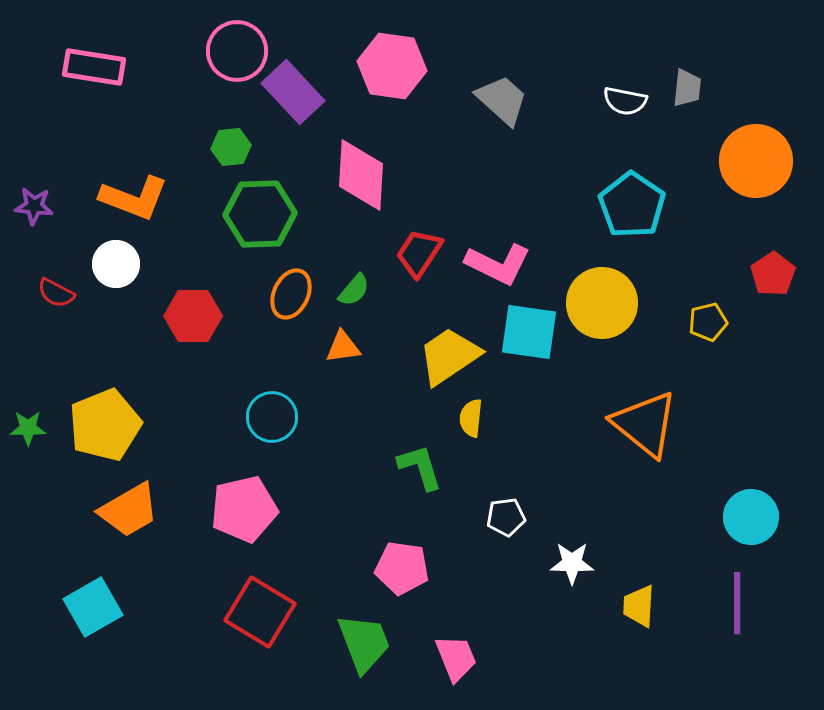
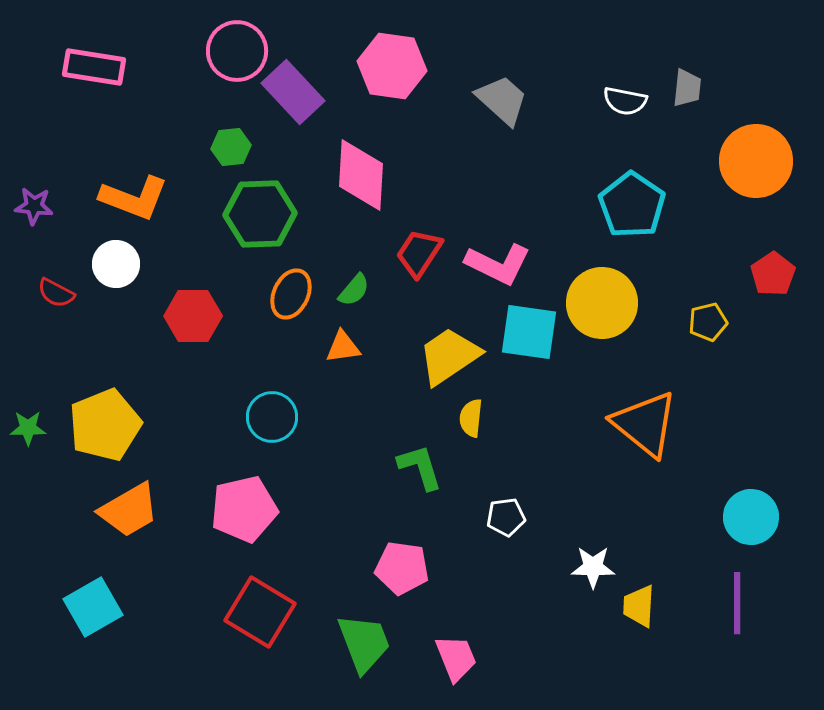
white star at (572, 563): moved 21 px right, 4 px down
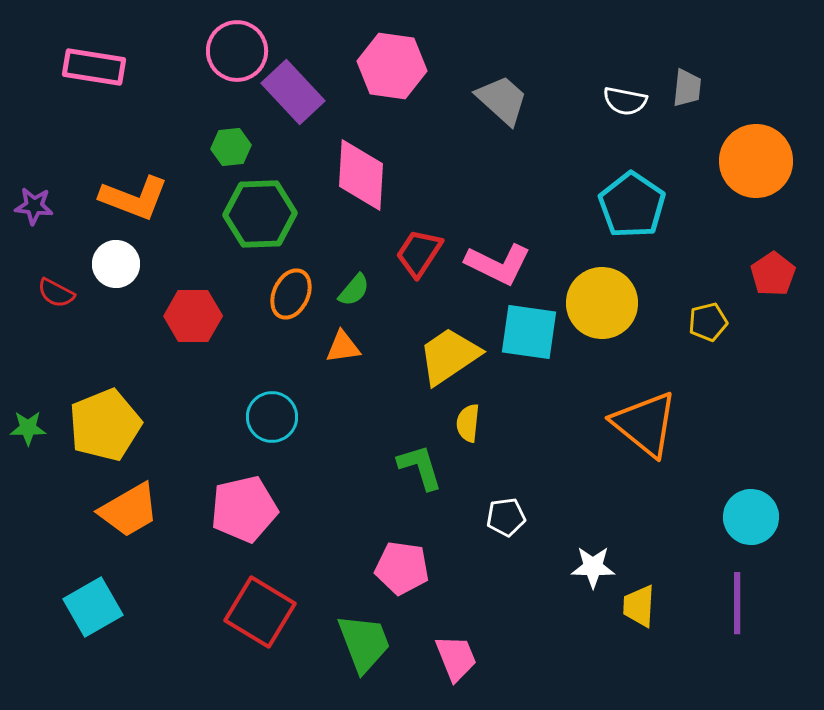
yellow semicircle at (471, 418): moved 3 px left, 5 px down
